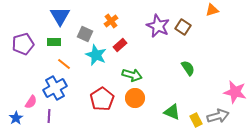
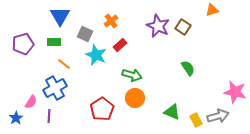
red pentagon: moved 10 px down
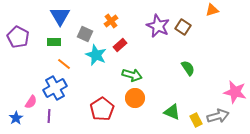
purple pentagon: moved 5 px left, 7 px up; rotated 30 degrees counterclockwise
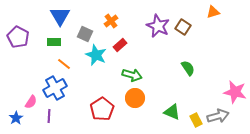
orange triangle: moved 1 px right, 2 px down
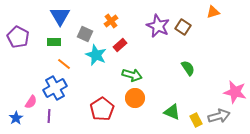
gray arrow: moved 1 px right
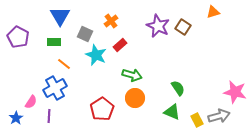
green semicircle: moved 10 px left, 20 px down
yellow rectangle: moved 1 px right
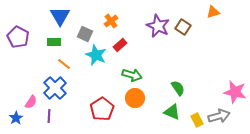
blue cross: rotated 15 degrees counterclockwise
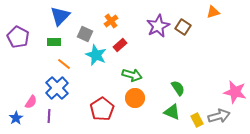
blue triangle: rotated 15 degrees clockwise
purple star: rotated 20 degrees clockwise
blue cross: moved 2 px right
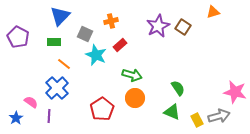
orange cross: rotated 24 degrees clockwise
pink semicircle: rotated 88 degrees counterclockwise
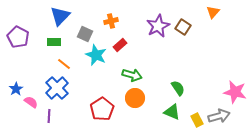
orange triangle: rotated 32 degrees counterclockwise
blue star: moved 29 px up
